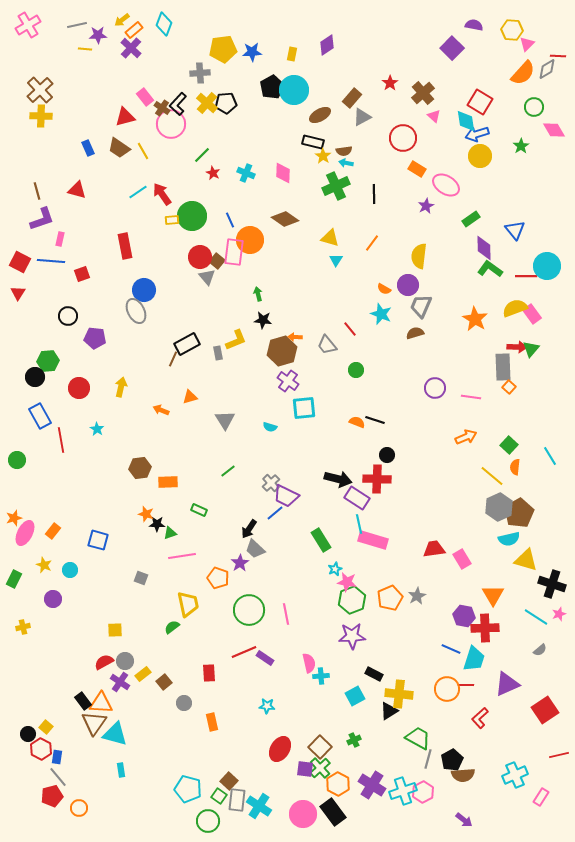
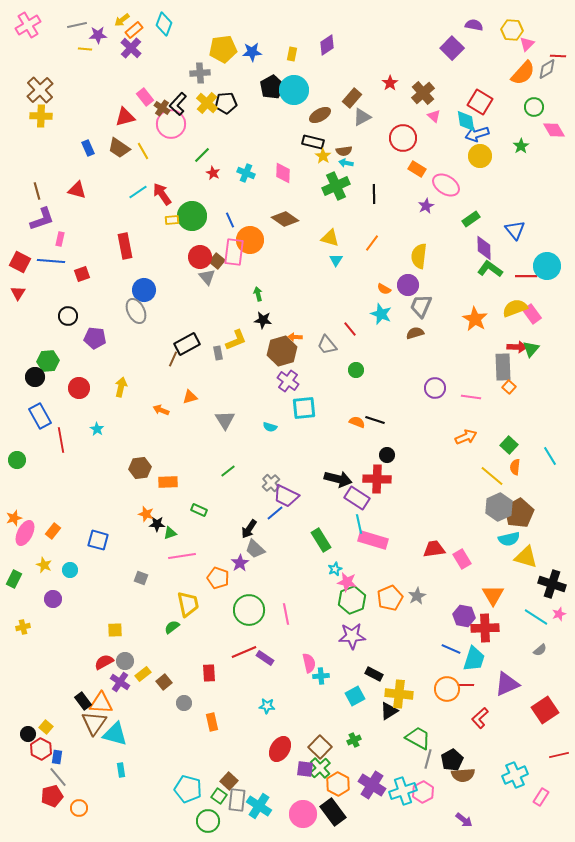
yellow triangle at (526, 560): moved 3 px up
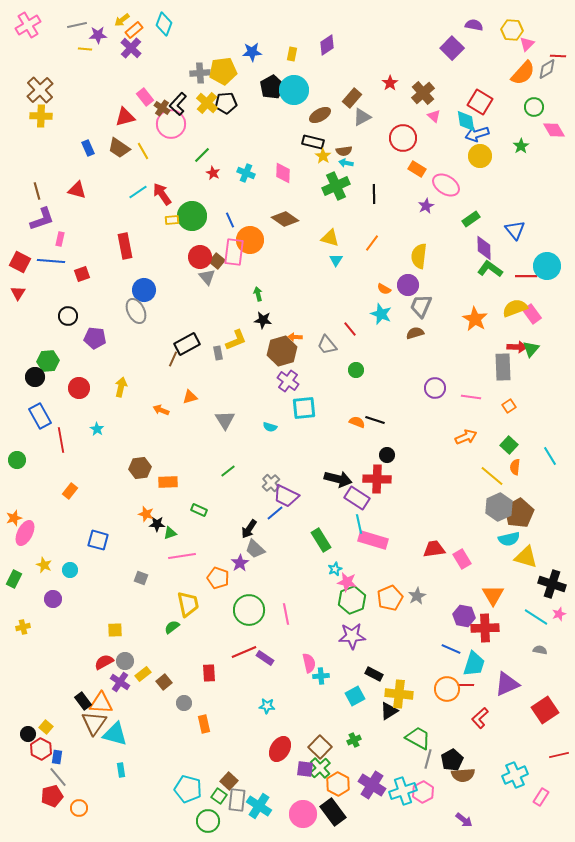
yellow pentagon at (223, 49): moved 22 px down
orange square at (509, 387): moved 19 px down; rotated 16 degrees clockwise
orange rectangle at (53, 531): moved 17 px right, 40 px up
gray semicircle at (540, 650): rotated 128 degrees counterclockwise
cyan trapezoid at (474, 659): moved 5 px down
orange rectangle at (212, 722): moved 8 px left, 2 px down
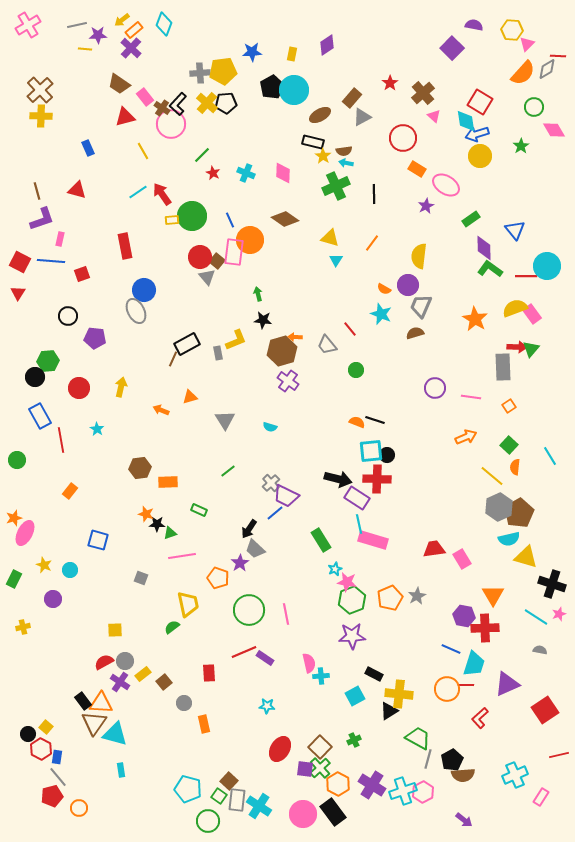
brown trapezoid at (119, 148): moved 64 px up
cyan square at (304, 408): moved 67 px right, 43 px down
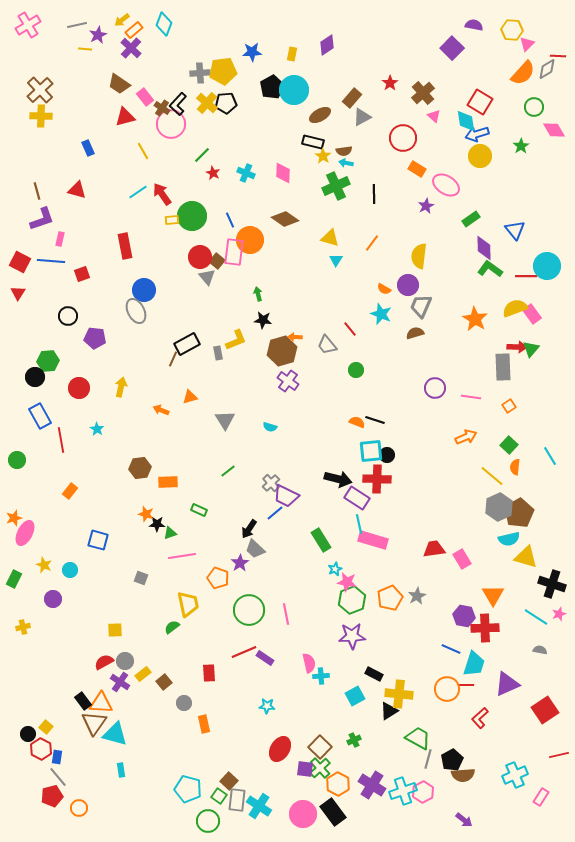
purple star at (98, 35): rotated 24 degrees counterclockwise
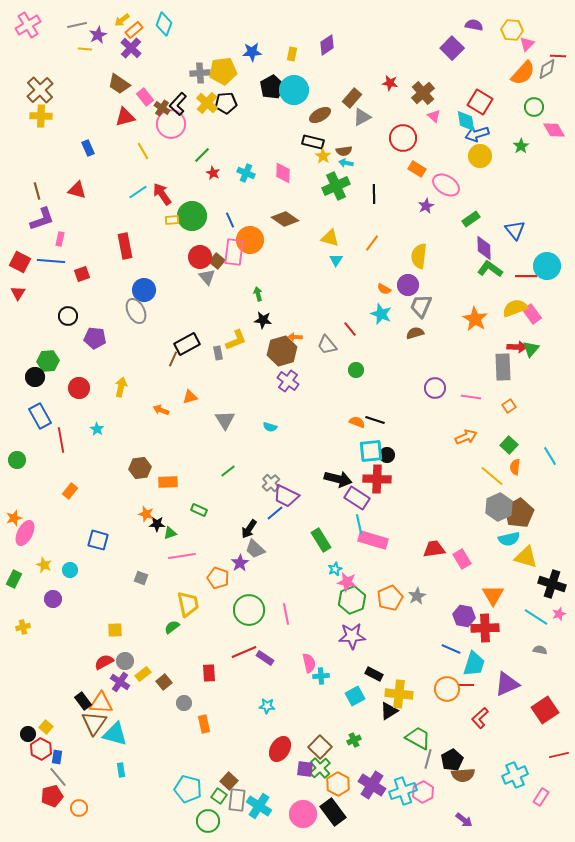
red star at (390, 83): rotated 28 degrees counterclockwise
